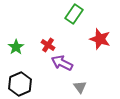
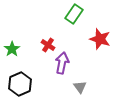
green star: moved 4 px left, 2 px down
purple arrow: rotated 75 degrees clockwise
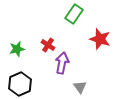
green star: moved 5 px right; rotated 21 degrees clockwise
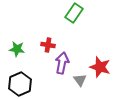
green rectangle: moved 1 px up
red star: moved 28 px down
red cross: rotated 24 degrees counterclockwise
green star: rotated 21 degrees clockwise
gray triangle: moved 7 px up
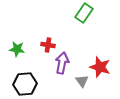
green rectangle: moved 10 px right
gray triangle: moved 2 px right, 1 px down
black hexagon: moved 5 px right; rotated 20 degrees clockwise
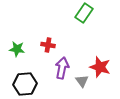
purple arrow: moved 5 px down
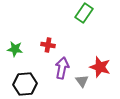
green star: moved 2 px left
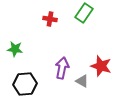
red cross: moved 2 px right, 26 px up
red star: moved 1 px right, 1 px up
gray triangle: rotated 24 degrees counterclockwise
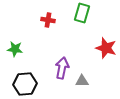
green rectangle: moved 2 px left; rotated 18 degrees counterclockwise
red cross: moved 2 px left, 1 px down
red star: moved 5 px right, 18 px up
gray triangle: rotated 32 degrees counterclockwise
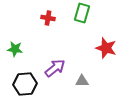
red cross: moved 2 px up
purple arrow: moved 7 px left; rotated 40 degrees clockwise
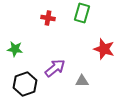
red star: moved 2 px left, 1 px down
black hexagon: rotated 15 degrees counterclockwise
